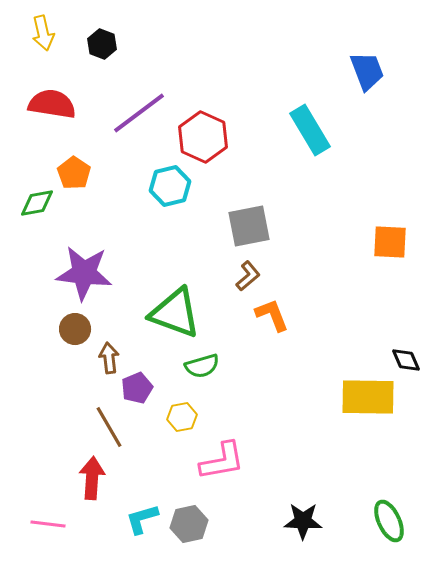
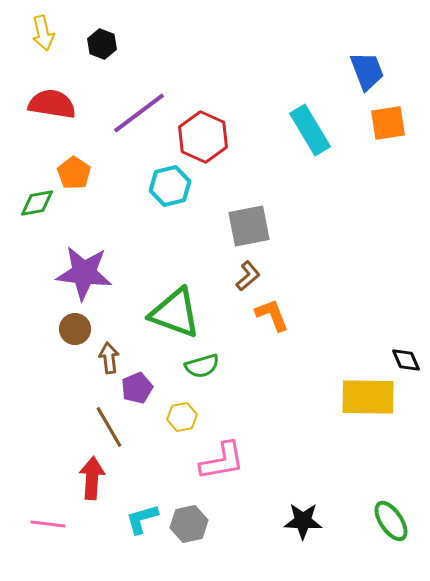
orange square: moved 2 px left, 119 px up; rotated 12 degrees counterclockwise
green ellipse: moved 2 px right; rotated 9 degrees counterclockwise
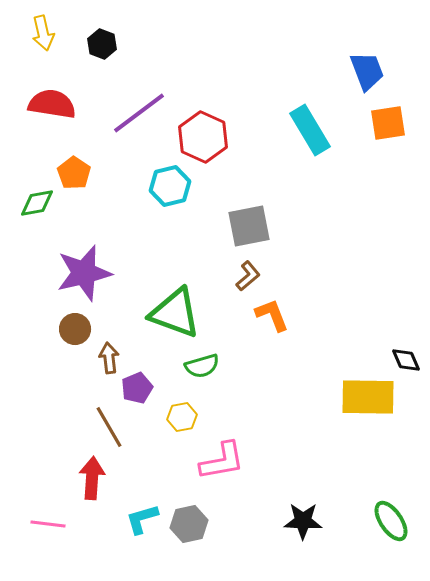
purple star: rotated 20 degrees counterclockwise
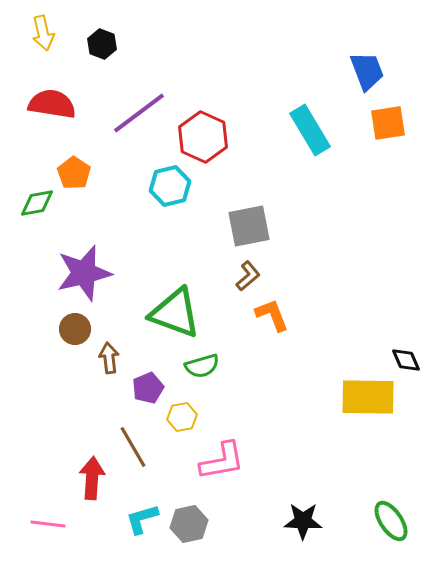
purple pentagon: moved 11 px right
brown line: moved 24 px right, 20 px down
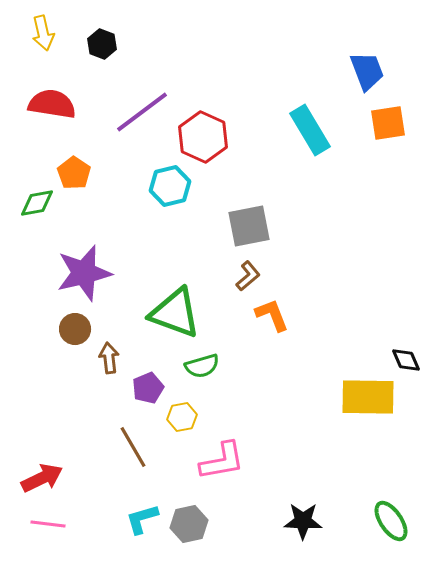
purple line: moved 3 px right, 1 px up
red arrow: moved 50 px left; rotated 60 degrees clockwise
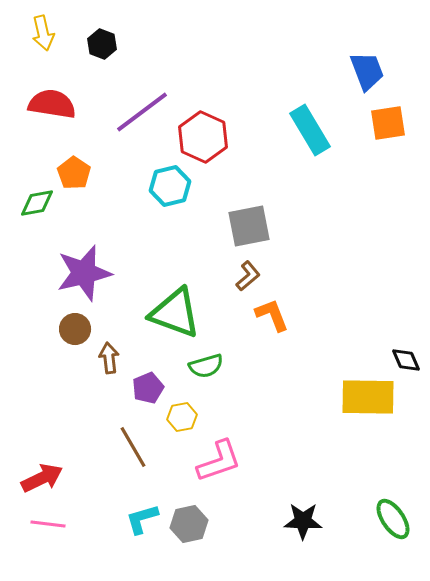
green semicircle: moved 4 px right
pink L-shape: moved 3 px left; rotated 9 degrees counterclockwise
green ellipse: moved 2 px right, 2 px up
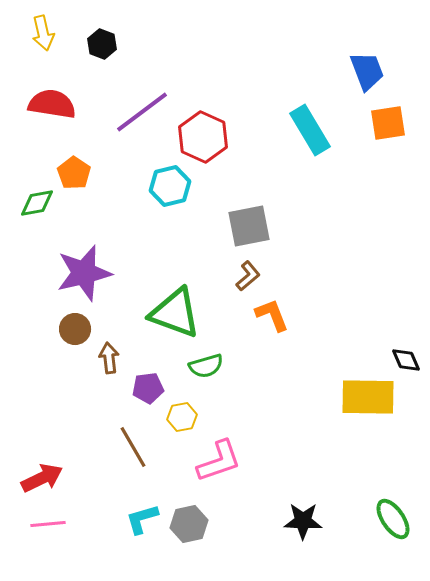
purple pentagon: rotated 16 degrees clockwise
pink line: rotated 12 degrees counterclockwise
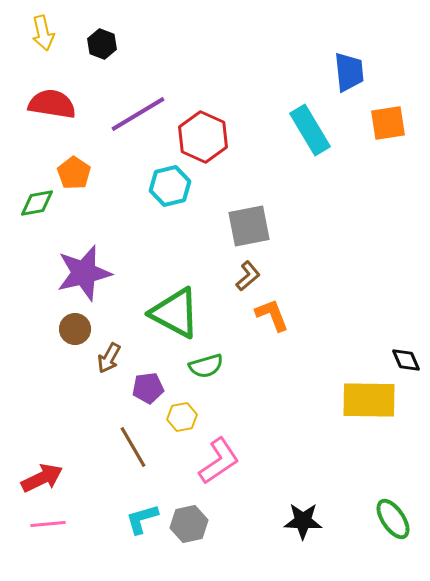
blue trapezoid: moved 18 px left, 1 px down; rotated 15 degrees clockwise
purple line: moved 4 px left, 2 px down; rotated 6 degrees clockwise
green triangle: rotated 8 degrees clockwise
brown arrow: rotated 144 degrees counterclockwise
yellow rectangle: moved 1 px right, 3 px down
pink L-shape: rotated 15 degrees counterclockwise
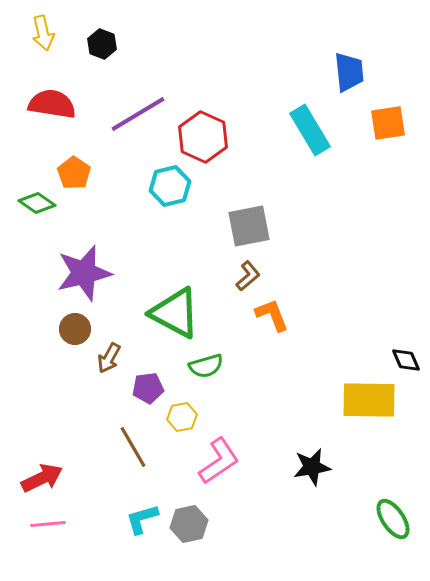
green diamond: rotated 45 degrees clockwise
black star: moved 9 px right, 54 px up; rotated 12 degrees counterclockwise
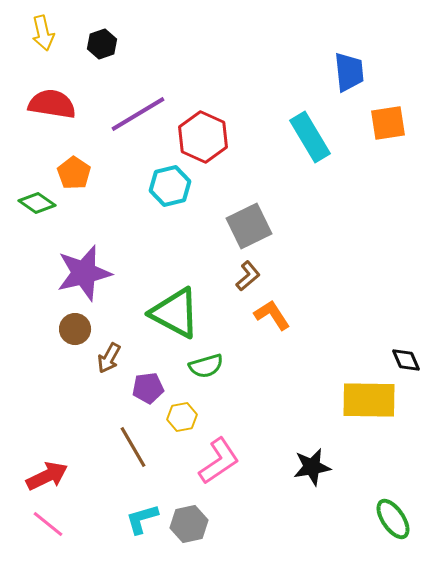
black hexagon: rotated 20 degrees clockwise
cyan rectangle: moved 7 px down
gray square: rotated 15 degrees counterclockwise
orange L-shape: rotated 12 degrees counterclockwise
red arrow: moved 5 px right, 2 px up
pink line: rotated 44 degrees clockwise
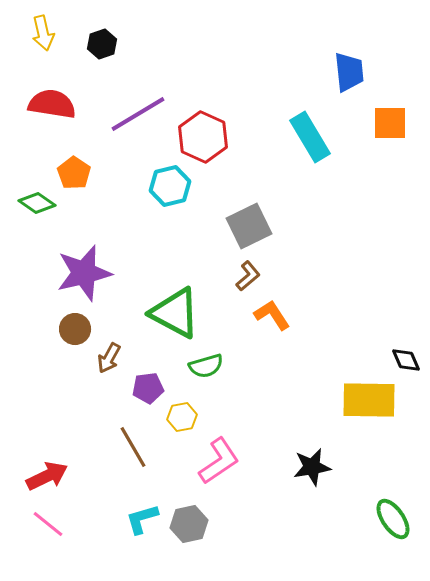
orange square: moved 2 px right; rotated 9 degrees clockwise
